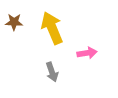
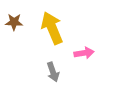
pink arrow: moved 3 px left
gray arrow: moved 1 px right
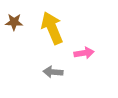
gray arrow: rotated 114 degrees clockwise
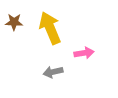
yellow arrow: moved 2 px left
gray arrow: rotated 18 degrees counterclockwise
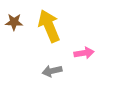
yellow arrow: moved 1 px left, 2 px up
gray arrow: moved 1 px left, 1 px up
